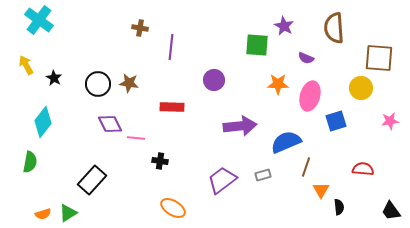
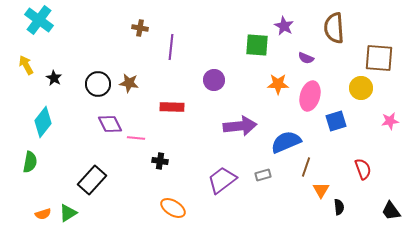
red semicircle: rotated 65 degrees clockwise
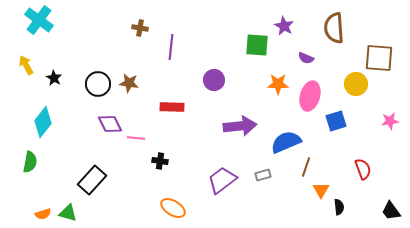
yellow circle: moved 5 px left, 4 px up
green triangle: rotated 48 degrees clockwise
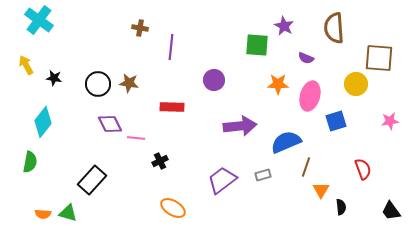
black star: rotated 21 degrees counterclockwise
black cross: rotated 35 degrees counterclockwise
black semicircle: moved 2 px right
orange semicircle: rotated 21 degrees clockwise
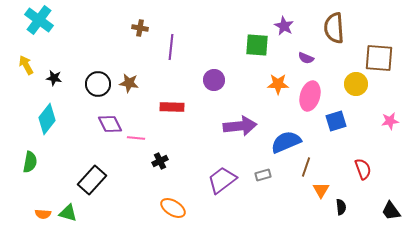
cyan diamond: moved 4 px right, 3 px up
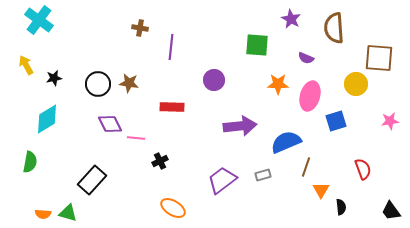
purple star: moved 7 px right, 7 px up
black star: rotated 21 degrees counterclockwise
cyan diamond: rotated 20 degrees clockwise
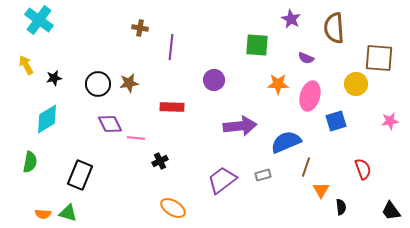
brown star: rotated 18 degrees counterclockwise
black rectangle: moved 12 px left, 5 px up; rotated 20 degrees counterclockwise
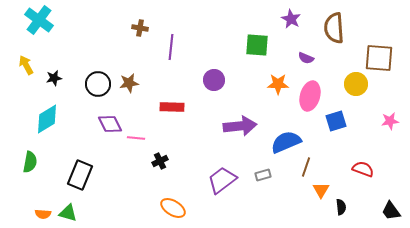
red semicircle: rotated 50 degrees counterclockwise
